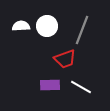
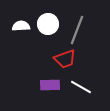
white circle: moved 1 px right, 2 px up
gray line: moved 5 px left
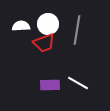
gray line: rotated 12 degrees counterclockwise
red trapezoid: moved 21 px left, 16 px up
white line: moved 3 px left, 4 px up
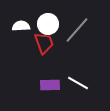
gray line: rotated 32 degrees clockwise
red trapezoid: rotated 90 degrees counterclockwise
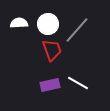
white semicircle: moved 2 px left, 3 px up
red trapezoid: moved 8 px right, 7 px down
purple rectangle: rotated 12 degrees counterclockwise
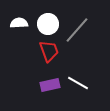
red trapezoid: moved 3 px left, 1 px down
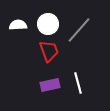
white semicircle: moved 1 px left, 2 px down
gray line: moved 2 px right
white line: rotated 45 degrees clockwise
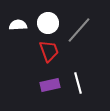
white circle: moved 1 px up
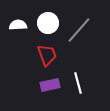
red trapezoid: moved 2 px left, 4 px down
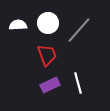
purple rectangle: rotated 12 degrees counterclockwise
